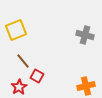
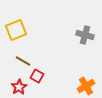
brown line: rotated 21 degrees counterclockwise
orange cross: rotated 18 degrees counterclockwise
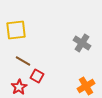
yellow square: rotated 15 degrees clockwise
gray cross: moved 3 px left, 8 px down; rotated 18 degrees clockwise
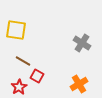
yellow square: rotated 15 degrees clockwise
orange cross: moved 7 px left, 2 px up
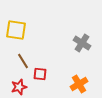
brown line: rotated 28 degrees clockwise
red square: moved 3 px right, 2 px up; rotated 24 degrees counterclockwise
red star: rotated 14 degrees clockwise
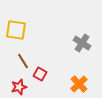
red square: rotated 24 degrees clockwise
orange cross: rotated 12 degrees counterclockwise
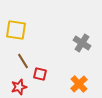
red square: rotated 16 degrees counterclockwise
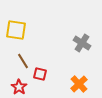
red star: rotated 21 degrees counterclockwise
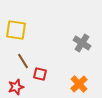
red star: moved 3 px left; rotated 21 degrees clockwise
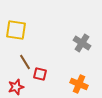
brown line: moved 2 px right, 1 px down
orange cross: rotated 24 degrees counterclockwise
